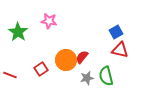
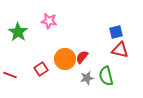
blue square: rotated 16 degrees clockwise
orange circle: moved 1 px left, 1 px up
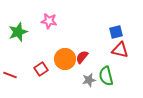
green star: rotated 18 degrees clockwise
gray star: moved 2 px right, 2 px down
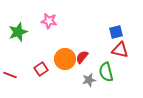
green semicircle: moved 4 px up
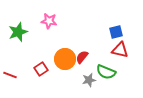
green semicircle: rotated 54 degrees counterclockwise
